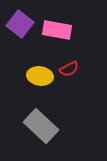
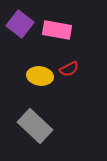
gray rectangle: moved 6 px left
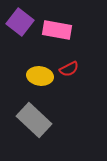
purple square: moved 2 px up
gray rectangle: moved 1 px left, 6 px up
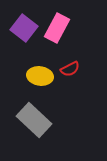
purple square: moved 4 px right, 6 px down
pink rectangle: moved 2 px up; rotated 72 degrees counterclockwise
red semicircle: moved 1 px right
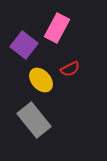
purple square: moved 17 px down
yellow ellipse: moved 1 px right, 4 px down; rotated 40 degrees clockwise
gray rectangle: rotated 8 degrees clockwise
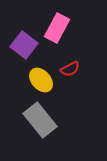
gray rectangle: moved 6 px right
